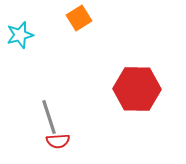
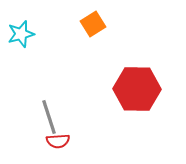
orange square: moved 14 px right, 6 px down
cyan star: moved 1 px right, 1 px up
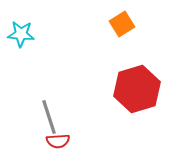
orange square: moved 29 px right
cyan star: rotated 20 degrees clockwise
red hexagon: rotated 18 degrees counterclockwise
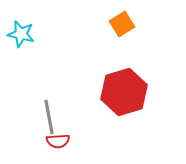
cyan star: rotated 8 degrees clockwise
red hexagon: moved 13 px left, 3 px down
gray line: rotated 8 degrees clockwise
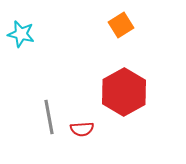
orange square: moved 1 px left, 1 px down
red hexagon: rotated 12 degrees counterclockwise
red semicircle: moved 24 px right, 12 px up
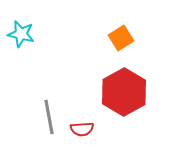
orange square: moved 13 px down
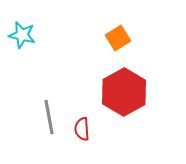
cyan star: moved 1 px right, 1 px down
orange square: moved 3 px left
red semicircle: rotated 90 degrees clockwise
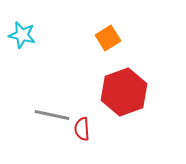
orange square: moved 10 px left
red hexagon: rotated 9 degrees clockwise
gray line: moved 3 px right, 2 px up; rotated 68 degrees counterclockwise
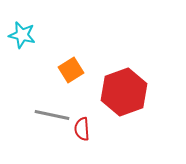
orange square: moved 37 px left, 32 px down
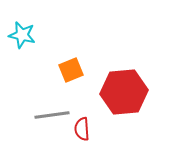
orange square: rotated 10 degrees clockwise
red hexagon: rotated 15 degrees clockwise
gray line: rotated 20 degrees counterclockwise
